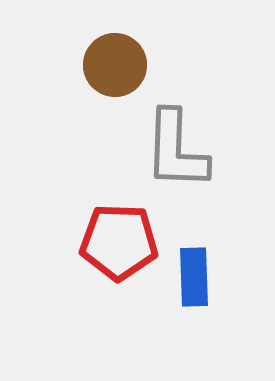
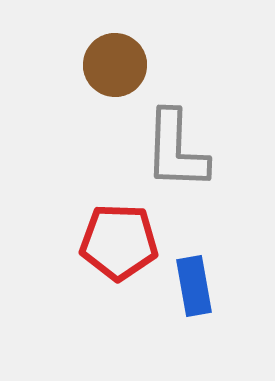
blue rectangle: moved 9 px down; rotated 8 degrees counterclockwise
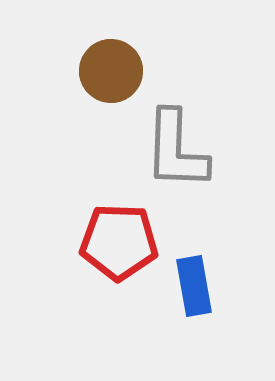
brown circle: moved 4 px left, 6 px down
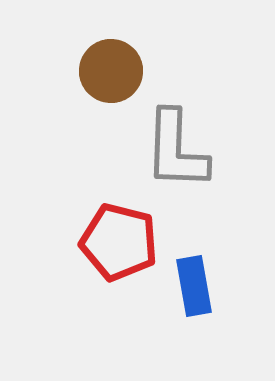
red pentagon: rotated 12 degrees clockwise
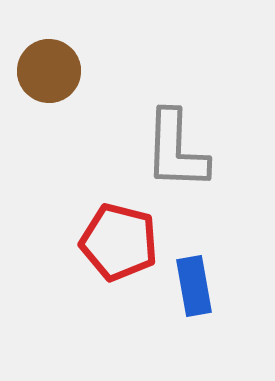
brown circle: moved 62 px left
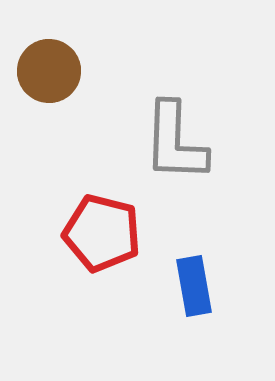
gray L-shape: moved 1 px left, 8 px up
red pentagon: moved 17 px left, 9 px up
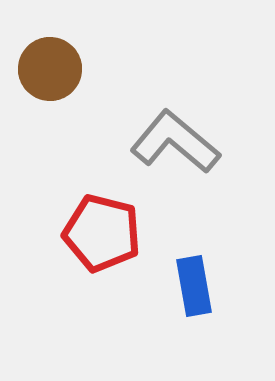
brown circle: moved 1 px right, 2 px up
gray L-shape: rotated 128 degrees clockwise
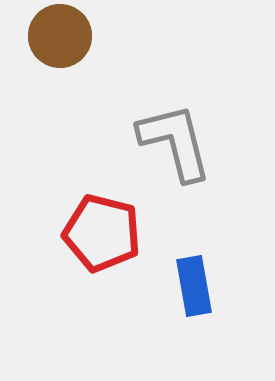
brown circle: moved 10 px right, 33 px up
gray L-shape: rotated 36 degrees clockwise
